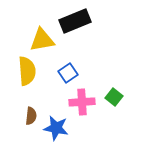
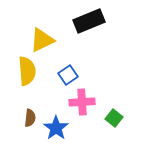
black rectangle: moved 14 px right
yellow triangle: rotated 16 degrees counterclockwise
blue square: moved 2 px down
green square: moved 21 px down
brown semicircle: moved 1 px left, 2 px down
blue star: rotated 25 degrees clockwise
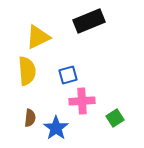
yellow triangle: moved 4 px left, 3 px up
blue square: rotated 18 degrees clockwise
pink cross: moved 1 px up
green square: moved 1 px right; rotated 18 degrees clockwise
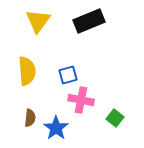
yellow triangle: moved 16 px up; rotated 28 degrees counterclockwise
pink cross: moved 1 px left, 1 px up; rotated 15 degrees clockwise
green square: rotated 18 degrees counterclockwise
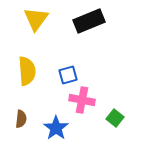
yellow triangle: moved 2 px left, 2 px up
pink cross: moved 1 px right
brown semicircle: moved 9 px left, 1 px down
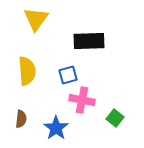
black rectangle: moved 20 px down; rotated 20 degrees clockwise
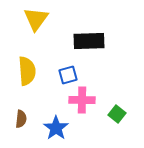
pink cross: rotated 10 degrees counterclockwise
green square: moved 2 px right, 4 px up
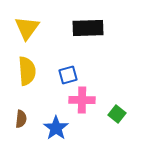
yellow triangle: moved 9 px left, 9 px down
black rectangle: moved 1 px left, 13 px up
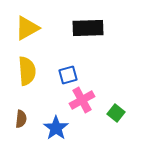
yellow triangle: rotated 24 degrees clockwise
pink cross: rotated 30 degrees counterclockwise
green square: moved 1 px left, 1 px up
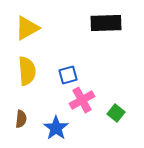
black rectangle: moved 18 px right, 5 px up
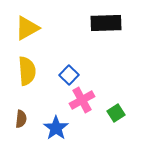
blue square: moved 1 px right; rotated 30 degrees counterclockwise
green square: rotated 18 degrees clockwise
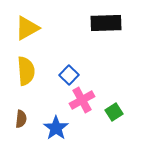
yellow semicircle: moved 1 px left
green square: moved 2 px left, 1 px up
